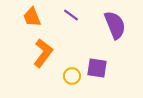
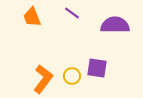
purple line: moved 1 px right, 2 px up
purple semicircle: rotated 68 degrees counterclockwise
orange L-shape: moved 26 px down
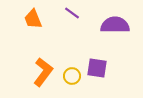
orange trapezoid: moved 1 px right, 2 px down
orange L-shape: moved 7 px up
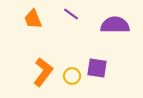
purple line: moved 1 px left, 1 px down
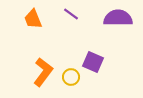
purple semicircle: moved 3 px right, 7 px up
purple square: moved 4 px left, 6 px up; rotated 15 degrees clockwise
yellow circle: moved 1 px left, 1 px down
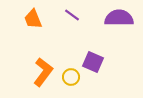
purple line: moved 1 px right, 1 px down
purple semicircle: moved 1 px right
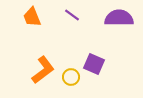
orange trapezoid: moved 1 px left, 2 px up
purple square: moved 1 px right, 2 px down
orange L-shape: moved 2 px up; rotated 16 degrees clockwise
